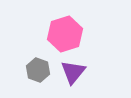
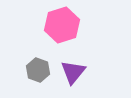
pink hexagon: moved 3 px left, 9 px up
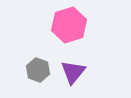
pink hexagon: moved 7 px right
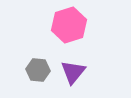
gray hexagon: rotated 15 degrees counterclockwise
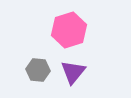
pink hexagon: moved 5 px down
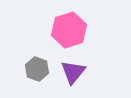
gray hexagon: moved 1 px left, 1 px up; rotated 15 degrees clockwise
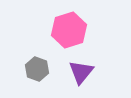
purple triangle: moved 8 px right
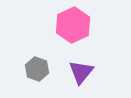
pink hexagon: moved 4 px right, 5 px up; rotated 8 degrees counterclockwise
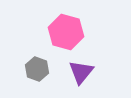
pink hexagon: moved 7 px left, 7 px down; rotated 20 degrees counterclockwise
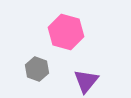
purple triangle: moved 5 px right, 9 px down
